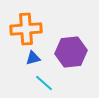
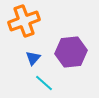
orange cross: moved 2 px left, 8 px up; rotated 16 degrees counterclockwise
blue triangle: rotated 35 degrees counterclockwise
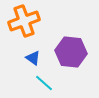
purple hexagon: rotated 12 degrees clockwise
blue triangle: rotated 35 degrees counterclockwise
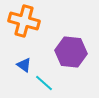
orange cross: rotated 36 degrees clockwise
blue triangle: moved 9 px left, 7 px down
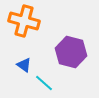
purple hexagon: rotated 8 degrees clockwise
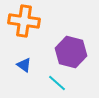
orange cross: rotated 8 degrees counterclockwise
cyan line: moved 13 px right
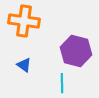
purple hexagon: moved 5 px right, 1 px up
cyan line: moved 5 px right; rotated 48 degrees clockwise
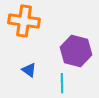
blue triangle: moved 5 px right, 5 px down
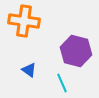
cyan line: rotated 24 degrees counterclockwise
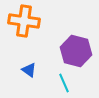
cyan line: moved 2 px right
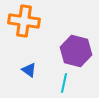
cyan line: rotated 36 degrees clockwise
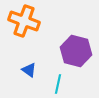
orange cross: rotated 12 degrees clockwise
cyan line: moved 6 px left, 1 px down
